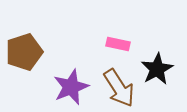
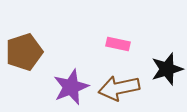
black star: moved 10 px right; rotated 12 degrees clockwise
brown arrow: rotated 111 degrees clockwise
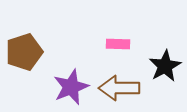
pink rectangle: rotated 10 degrees counterclockwise
black star: moved 2 px left, 3 px up; rotated 12 degrees counterclockwise
brown arrow: rotated 12 degrees clockwise
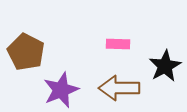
brown pentagon: moved 2 px right; rotated 27 degrees counterclockwise
purple star: moved 10 px left, 3 px down
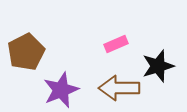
pink rectangle: moved 2 px left; rotated 25 degrees counterclockwise
brown pentagon: rotated 18 degrees clockwise
black star: moved 7 px left; rotated 12 degrees clockwise
